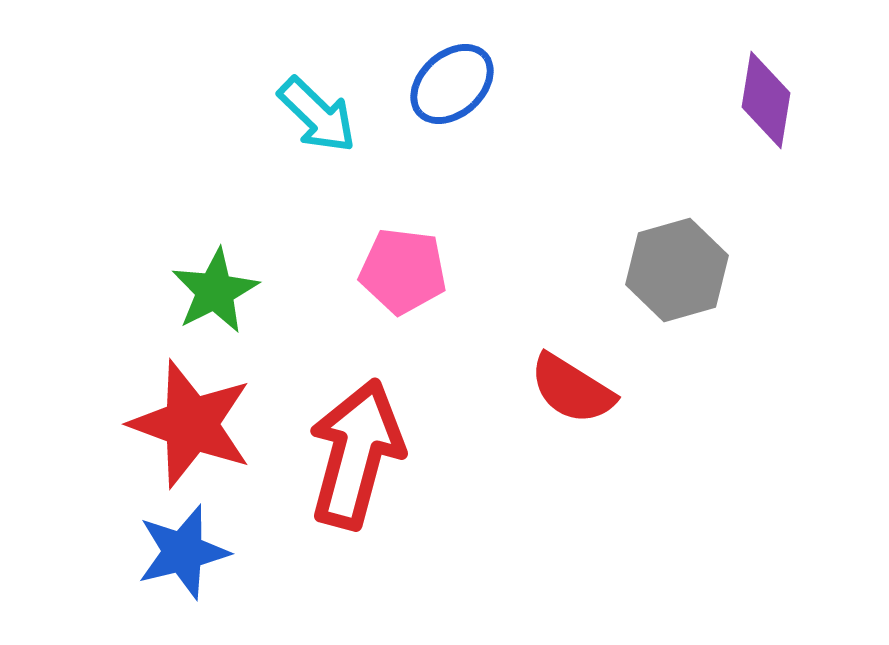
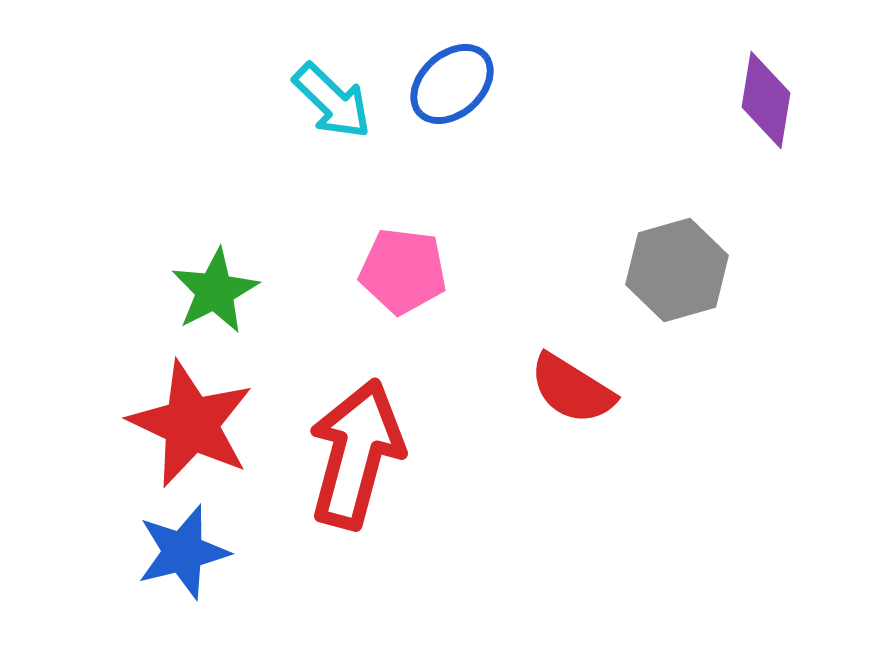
cyan arrow: moved 15 px right, 14 px up
red star: rotated 5 degrees clockwise
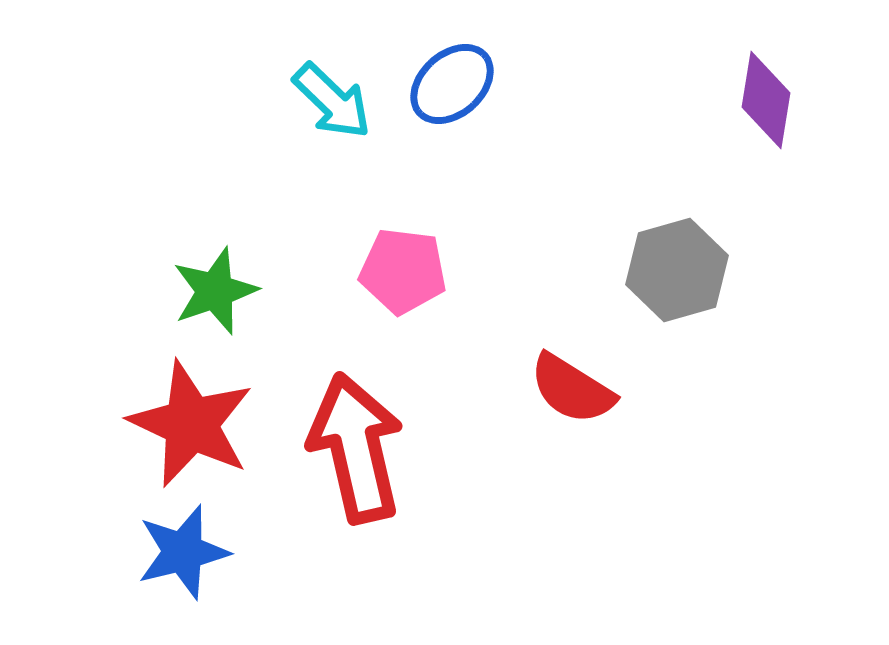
green star: rotated 8 degrees clockwise
red arrow: moved 6 px up; rotated 28 degrees counterclockwise
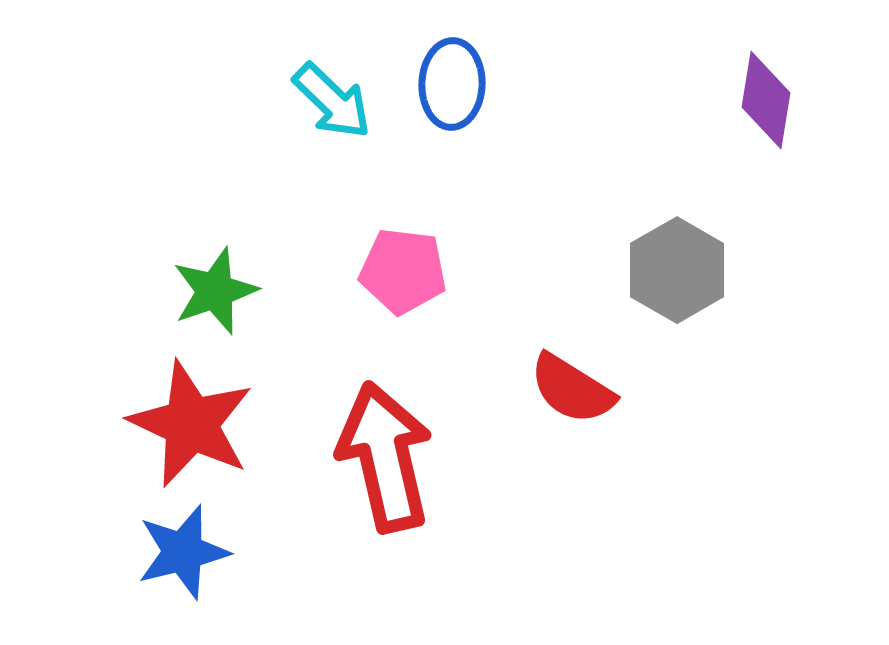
blue ellipse: rotated 46 degrees counterclockwise
gray hexagon: rotated 14 degrees counterclockwise
red arrow: moved 29 px right, 9 px down
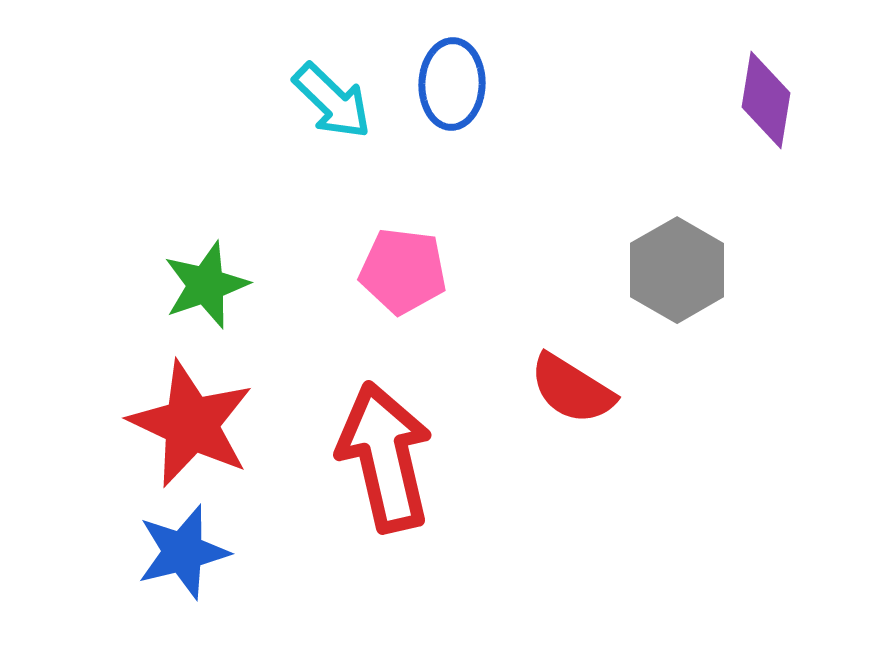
green star: moved 9 px left, 6 px up
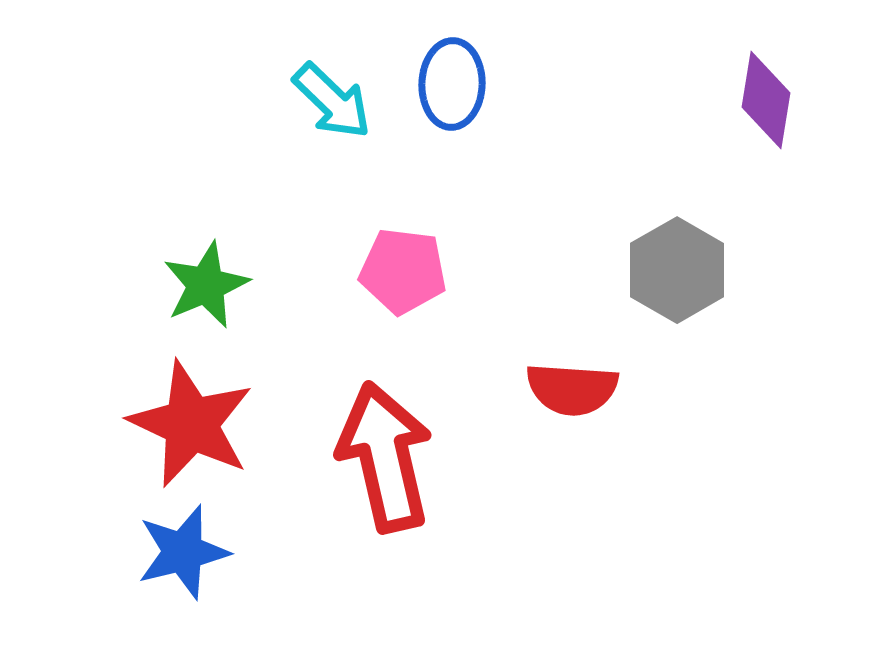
green star: rotated 4 degrees counterclockwise
red semicircle: rotated 28 degrees counterclockwise
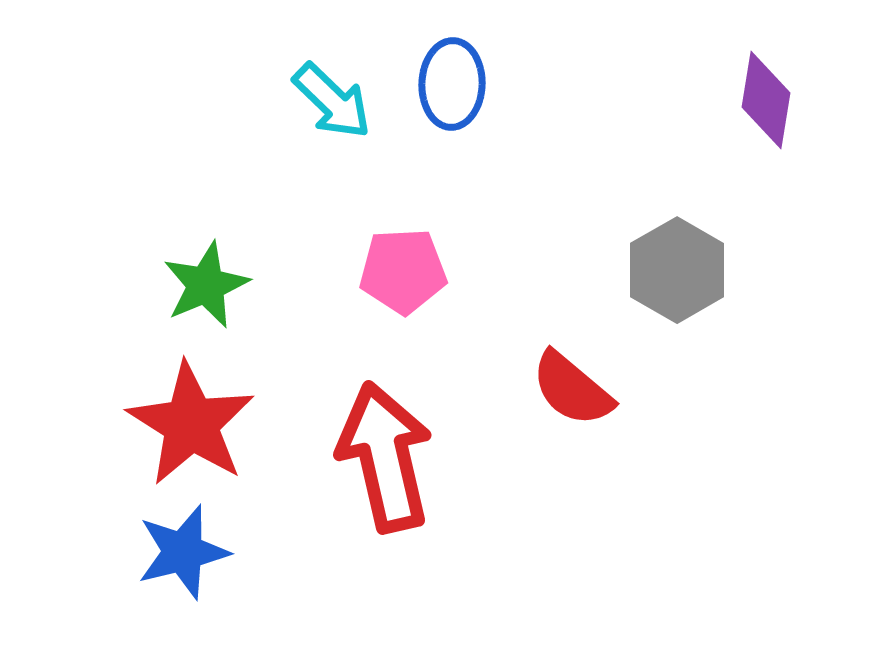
pink pentagon: rotated 10 degrees counterclockwise
red semicircle: rotated 36 degrees clockwise
red star: rotated 7 degrees clockwise
